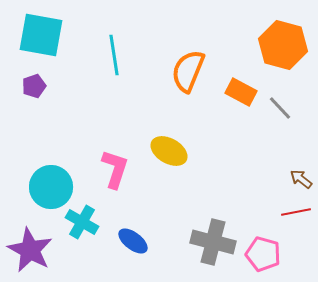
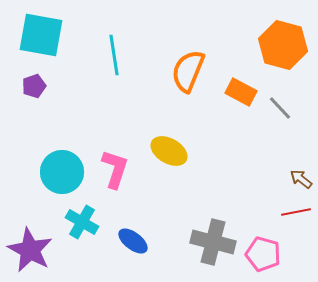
cyan circle: moved 11 px right, 15 px up
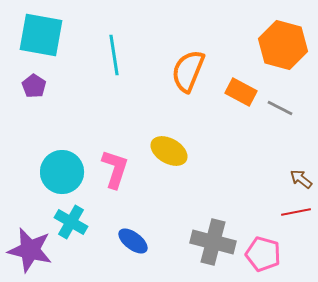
purple pentagon: rotated 20 degrees counterclockwise
gray line: rotated 20 degrees counterclockwise
cyan cross: moved 11 px left
purple star: rotated 15 degrees counterclockwise
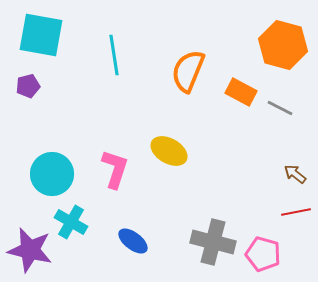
purple pentagon: moved 6 px left; rotated 25 degrees clockwise
cyan circle: moved 10 px left, 2 px down
brown arrow: moved 6 px left, 5 px up
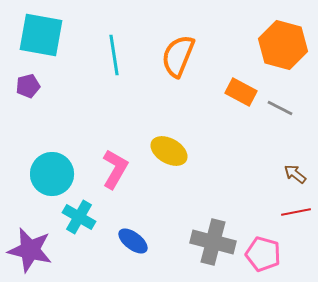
orange semicircle: moved 10 px left, 15 px up
pink L-shape: rotated 12 degrees clockwise
cyan cross: moved 8 px right, 5 px up
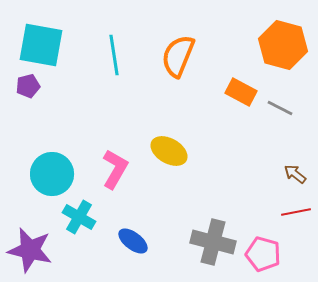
cyan square: moved 10 px down
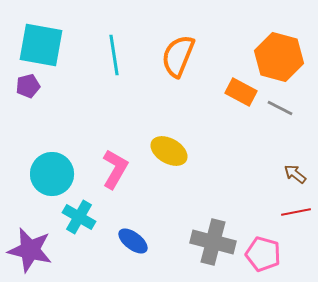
orange hexagon: moved 4 px left, 12 px down
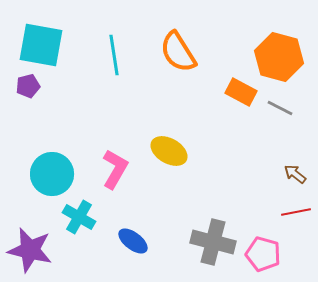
orange semicircle: moved 4 px up; rotated 54 degrees counterclockwise
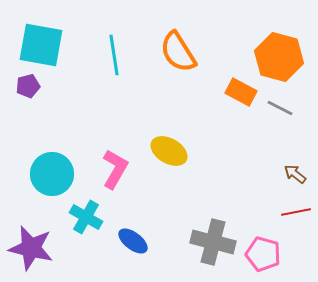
cyan cross: moved 7 px right
purple star: moved 1 px right, 2 px up
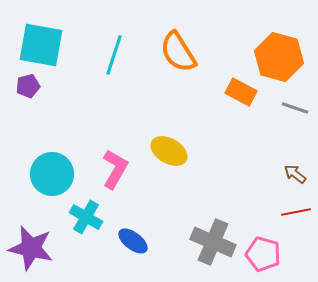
cyan line: rotated 27 degrees clockwise
gray line: moved 15 px right; rotated 8 degrees counterclockwise
gray cross: rotated 9 degrees clockwise
